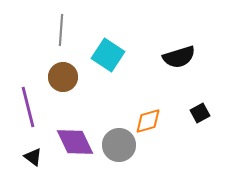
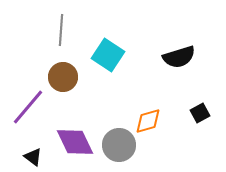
purple line: rotated 54 degrees clockwise
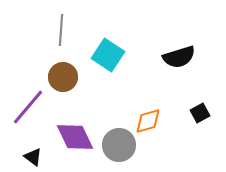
purple diamond: moved 5 px up
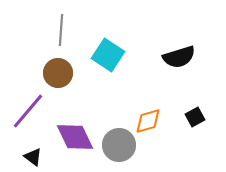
brown circle: moved 5 px left, 4 px up
purple line: moved 4 px down
black square: moved 5 px left, 4 px down
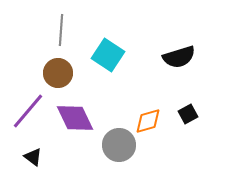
black square: moved 7 px left, 3 px up
purple diamond: moved 19 px up
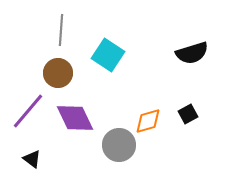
black semicircle: moved 13 px right, 4 px up
black triangle: moved 1 px left, 2 px down
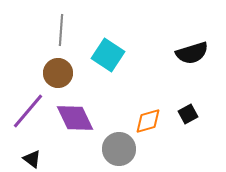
gray circle: moved 4 px down
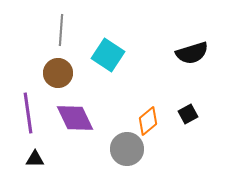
purple line: moved 2 px down; rotated 48 degrees counterclockwise
orange diamond: rotated 24 degrees counterclockwise
gray circle: moved 8 px right
black triangle: moved 3 px right; rotated 36 degrees counterclockwise
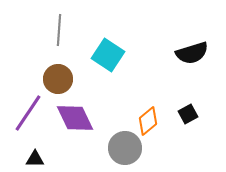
gray line: moved 2 px left
brown circle: moved 6 px down
purple line: rotated 42 degrees clockwise
gray circle: moved 2 px left, 1 px up
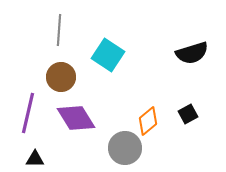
brown circle: moved 3 px right, 2 px up
purple line: rotated 21 degrees counterclockwise
purple diamond: moved 1 px right; rotated 6 degrees counterclockwise
